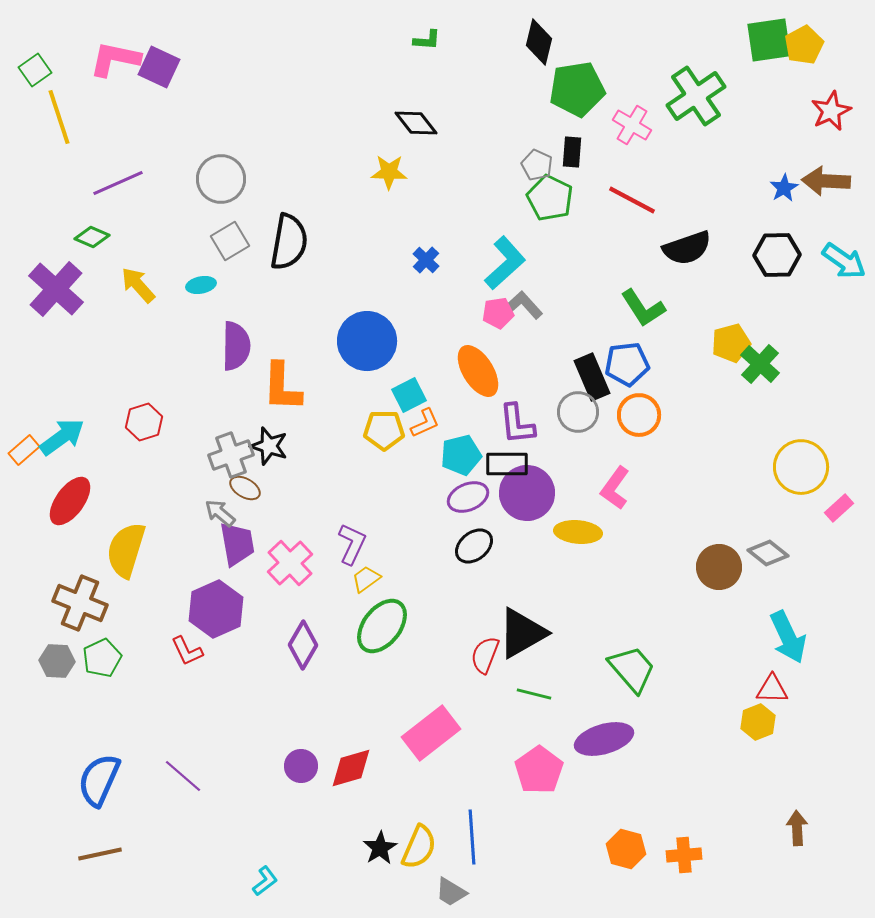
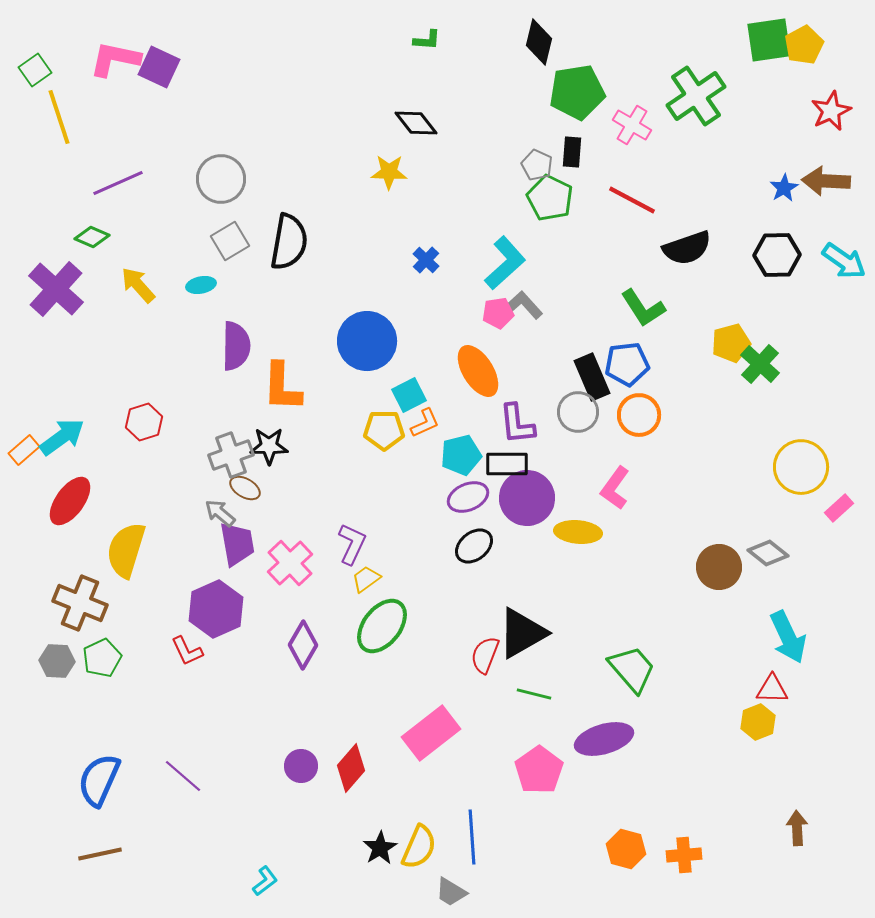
green pentagon at (577, 89): moved 3 px down
black star at (269, 446): rotated 18 degrees counterclockwise
purple circle at (527, 493): moved 5 px down
red diamond at (351, 768): rotated 33 degrees counterclockwise
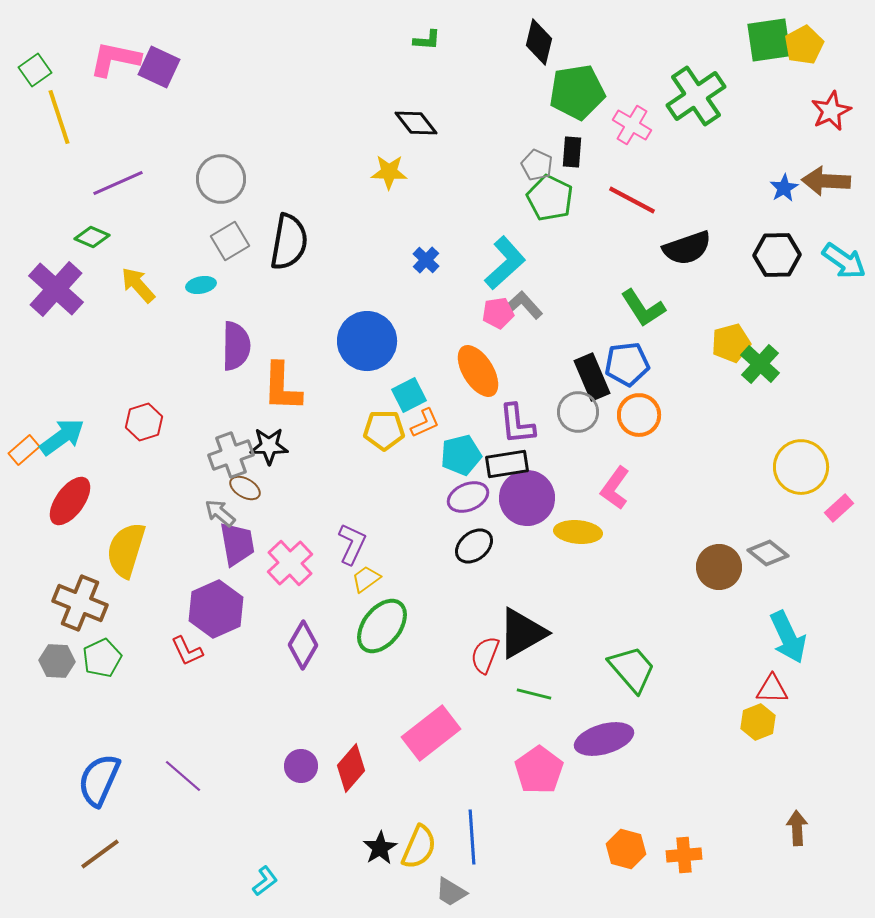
black rectangle at (507, 464): rotated 9 degrees counterclockwise
brown line at (100, 854): rotated 24 degrees counterclockwise
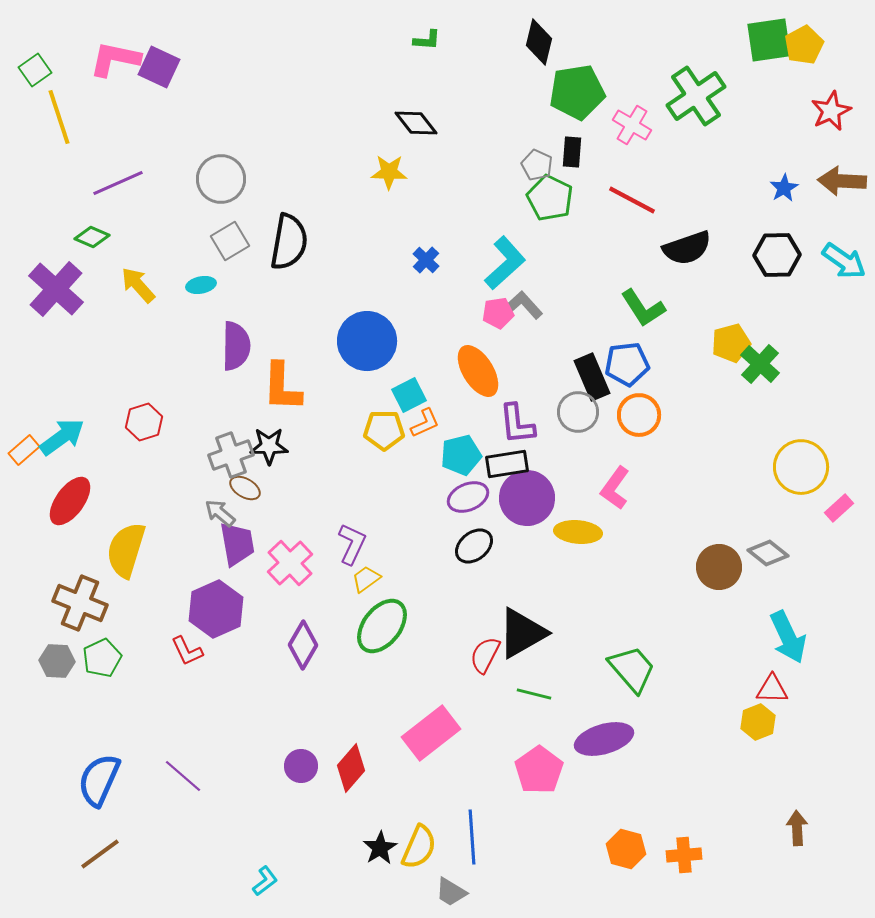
brown arrow at (826, 181): moved 16 px right
red semicircle at (485, 655): rotated 6 degrees clockwise
